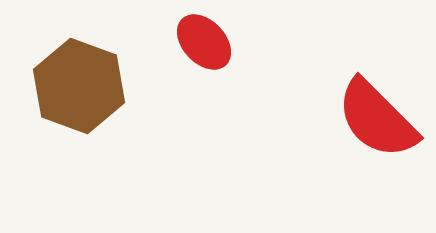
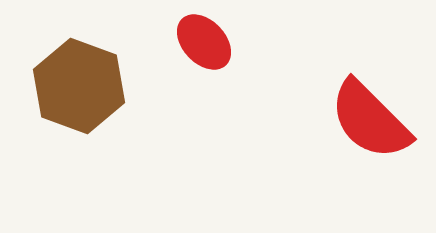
red semicircle: moved 7 px left, 1 px down
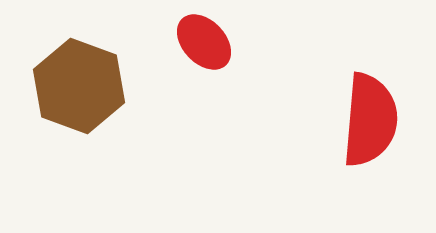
red semicircle: rotated 130 degrees counterclockwise
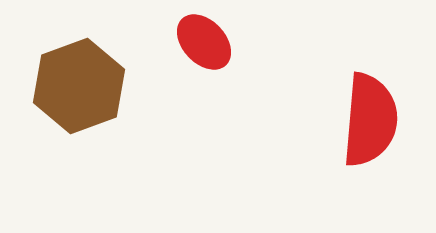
brown hexagon: rotated 20 degrees clockwise
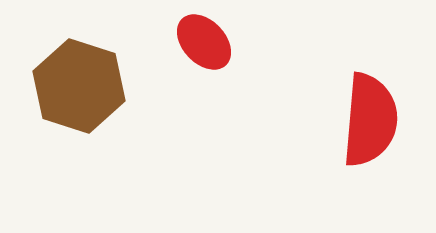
brown hexagon: rotated 22 degrees counterclockwise
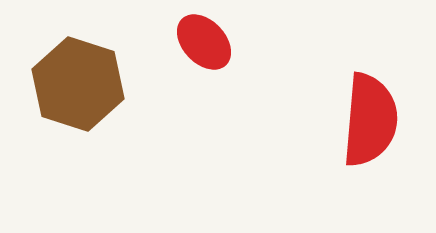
brown hexagon: moved 1 px left, 2 px up
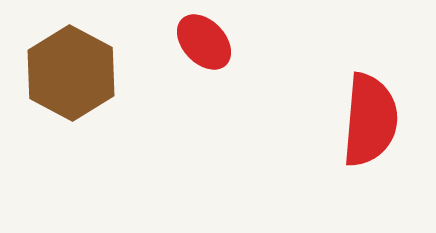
brown hexagon: moved 7 px left, 11 px up; rotated 10 degrees clockwise
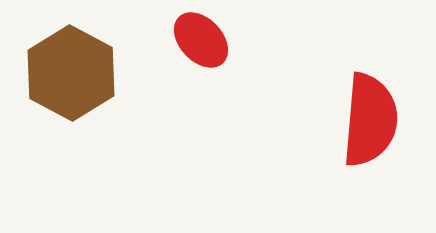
red ellipse: moved 3 px left, 2 px up
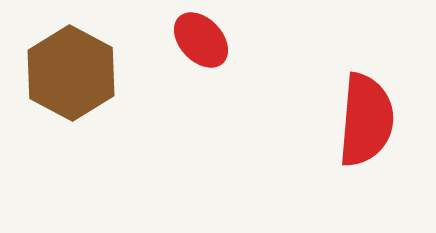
red semicircle: moved 4 px left
